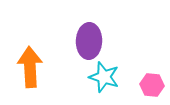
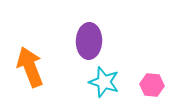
orange arrow: rotated 18 degrees counterclockwise
cyan star: moved 5 px down
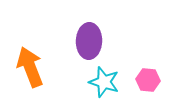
pink hexagon: moved 4 px left, 5 px up
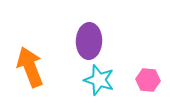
cyan star: moved 5 px left, 2 px up
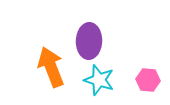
orange arrow: moved 21 px right
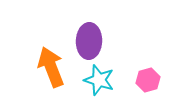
pink hexagon: rotated 20 degrees counterclockwise
